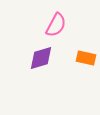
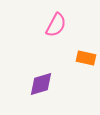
purple diamond: moved 26 px down
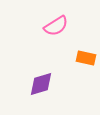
pink semicircle: moved 1 px down; rotated 30 degrees clockwise
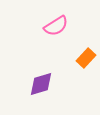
orange rectangle: rotated 60 degrees counterclockwise
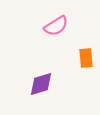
orange rectangle: rotated 48 degrees counterclockwise
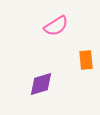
orange rectangle: moved 2 px down
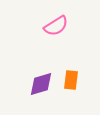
orange rectangle: moved 15 px left, 20 px down; rotated 12 degrees clockwise
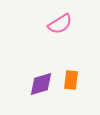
pink semicircle: moved 4 px right, 2 px up
